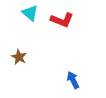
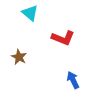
red L-shape: moved 1 px right, 18 px down
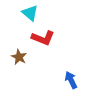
red L-shape: moved 20 px left
blue arrow: moved 2 px left
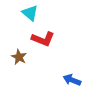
red L-shape: moved 1 px down
blue arrow: moved 1 px right; rotated 42 degrees counterclockwise
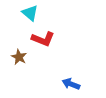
blue arrow: moved 1 px left, 4 px down
